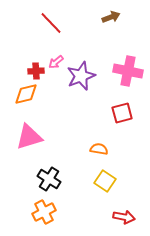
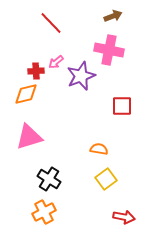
brown arrow: moved 2 px right, 1 px up
pink cross: moved 19 px left, 21 px up
red square: moved 7 px up; rotated 15 degrees clockwise
yellow square: moved 1 px right, 2 px up; rotated 20 degrees clockwise
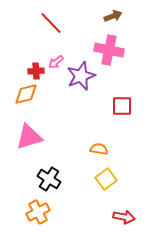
orange cross: moved 6 px left
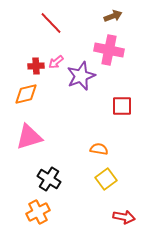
red cross: moved 5 px up
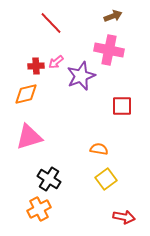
orange cross: moved 1 px right, 3 px up
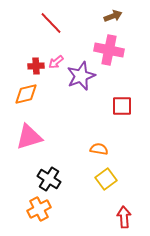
red arrow: rotated 105 degrees counterclockwise
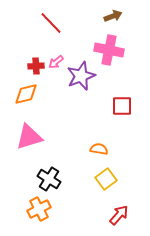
red arrow: moved 5 px left, 2 px up; rotated 45 degrees clockwise
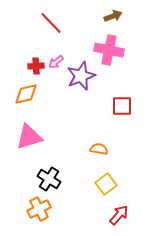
yellow square: moved 5 px down
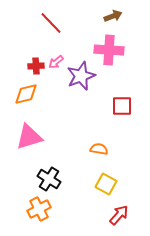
pink cross: rotated 8 degrees counterclockwise
yellow square: rotated 25 degrees counterclockwise
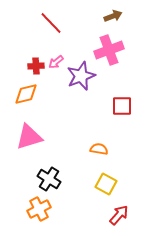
pink cross: rotated 24 degrees counterclockwise
